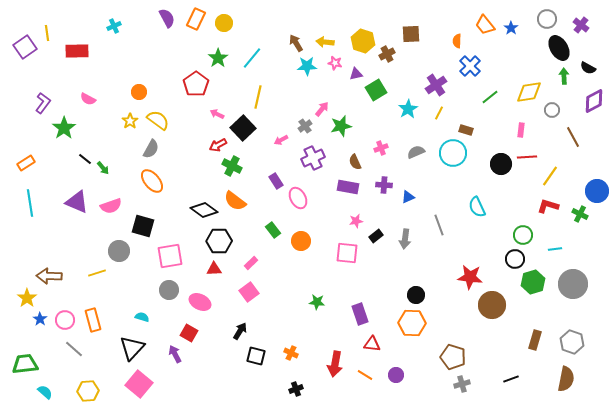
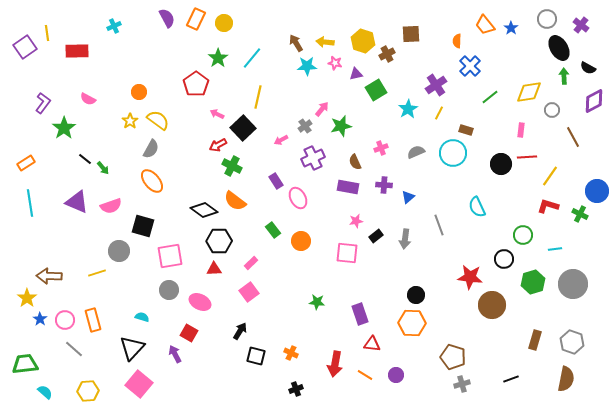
blue triangle at (408, 197): rotated 16 degrees counterclockwise
black circle at (515, 259): moved 11 px left
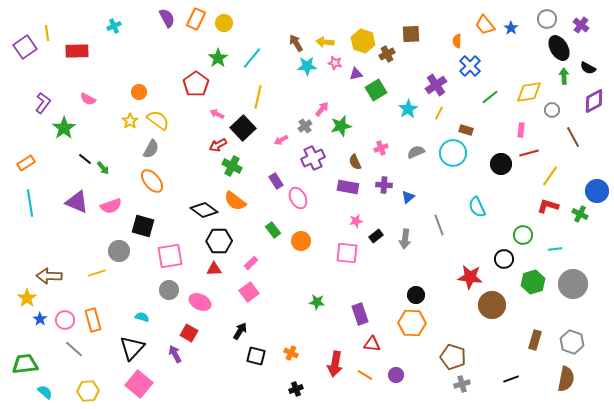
red line at (527, 157): moved 2 px right, 4 px up; rotated 12 degrees counterclockwise
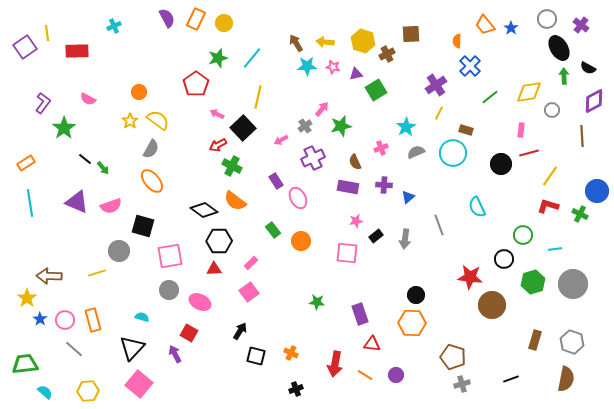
green star at (218, 58): rotated 18 degrees clockwise
pink star at (335, 63): moved 2 px left, 4 px down
cyan star at (408, 109): moved 2 px left, 18 px down
brown line at (573, 137): moved 9 px right, 1 px up; rotated 25 degrees clockwise
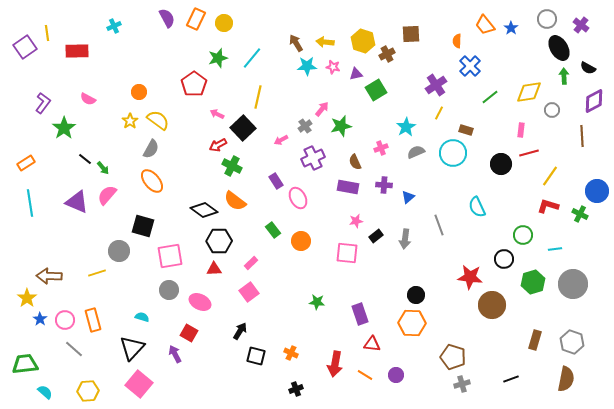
red pentagon at (196, 84): moved 2 px left
pink semicircle at (111, 206): moved 4 px left, 11 px up; rotated 150 degrees clockwise
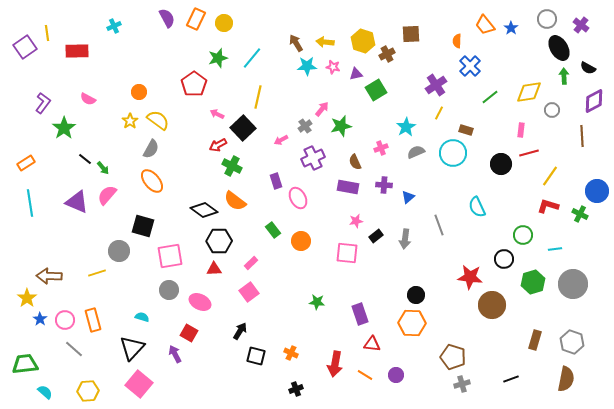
purple rectangle at (276, 181): rotated 14 degrees clockwise
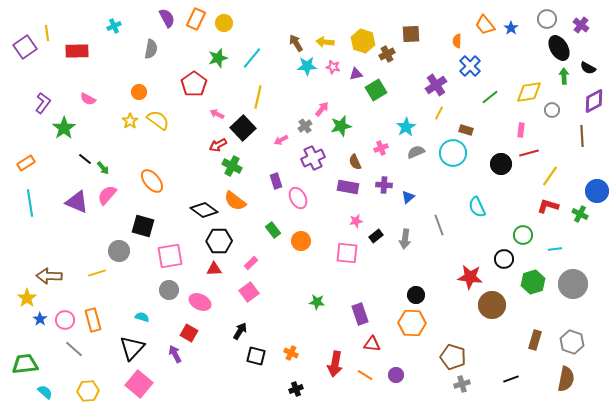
gray semicircle at (151, 149): moved 100 px up; rotated 18 degrees counterclockwise
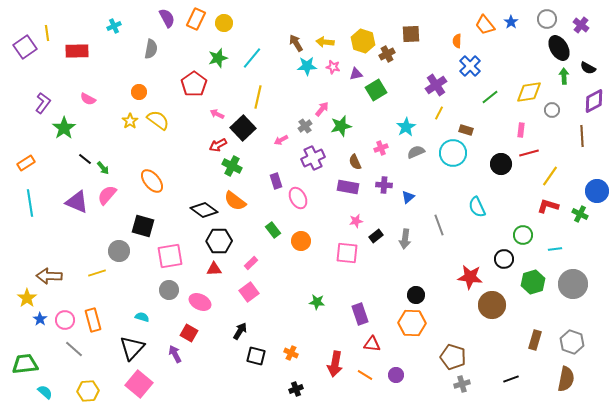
blue star at (511, 28): moved 6 px up
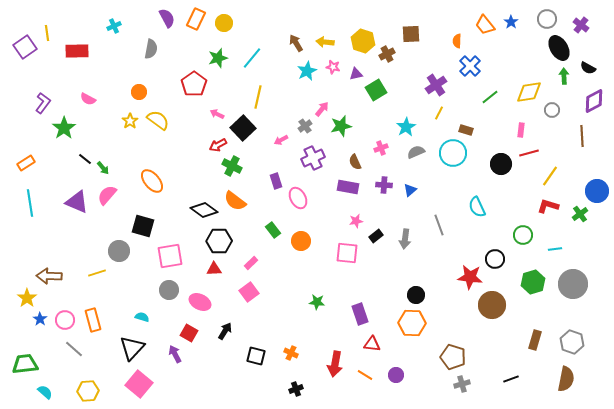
cyan star at (307, 66): moved 5 px down; rotated 24 degrees counterclockwise
blue triangle at (408, 197): moved 2 px right, 7 px up
green cross at (580, 214): rotated 28 degrees clockwise
black circle at (504, 259): moved 9 px left
black arrow at (240, 331): moved 15 px left
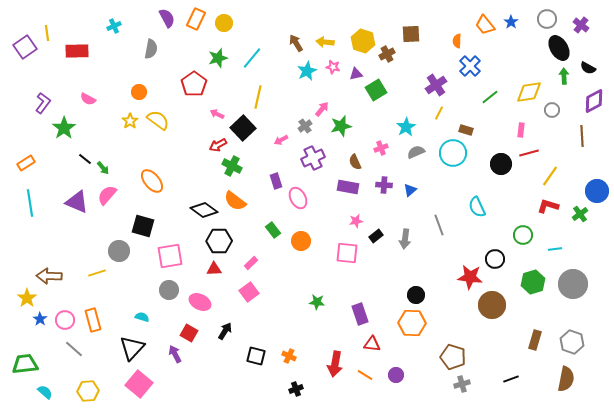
orange cross at (291, 353): moved 2 px left, 3 px down
